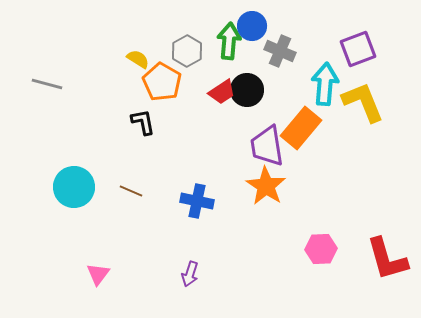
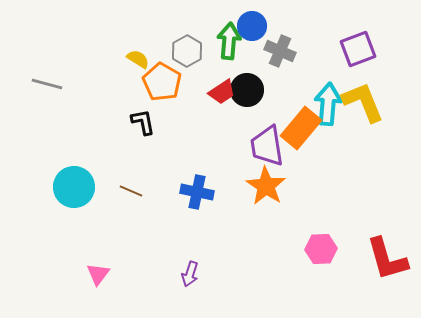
cyan arrow: moved 3 px right, 20 px down
blue cross: moved 9 px up
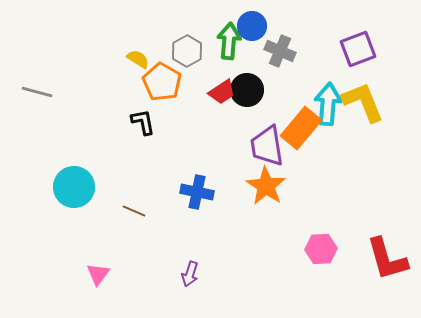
gray line: moved 10 px left, 8 px down
brown line: moved 3 px right, 20 px down
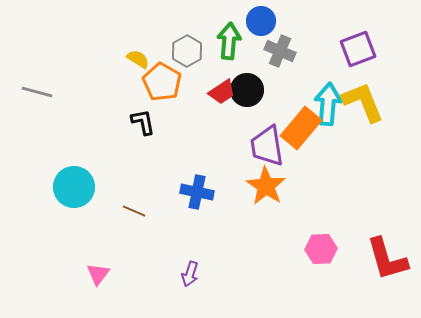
blue circle: moved 9 px right, 5 px up
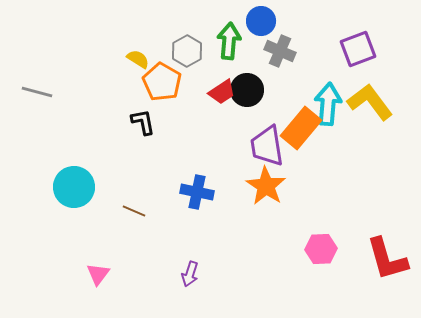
yellow L-shape: moved 7 px right; rotated 15 degrees counterclockwise
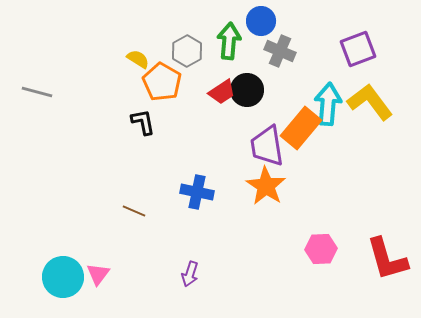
cyan circle: moved 11 px left, 90 px down
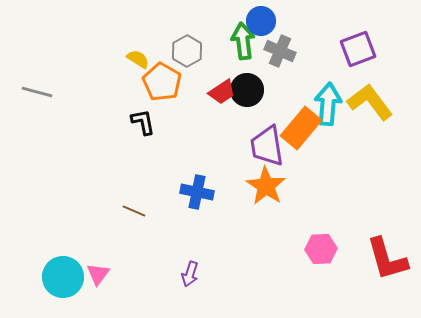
green arrow: moved 14 px right; rotated 12 degrees counterclockwise
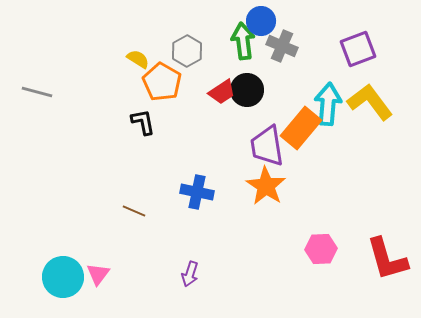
gray cross: moved 2 px right, 5 px up
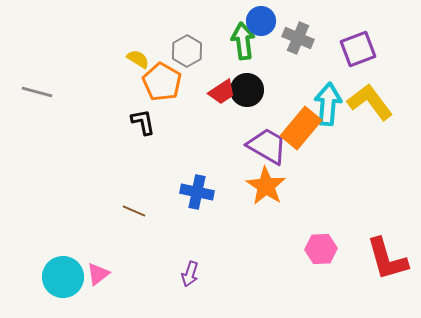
gray cross: moved 16 px right, 8 px up
purple trapezoid: rotated 129 degrees clockwise
pink triangle: rotated 15 degrees clockwise
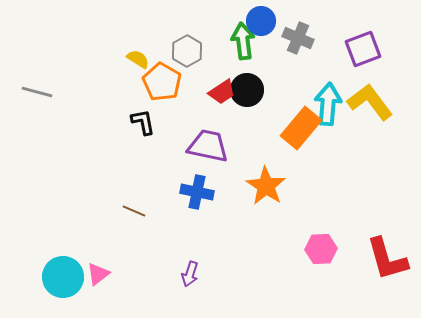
purple square: moved 5 px right
purple trapezoid: moved 59 px left; rotated 18 degrees counterclockwise
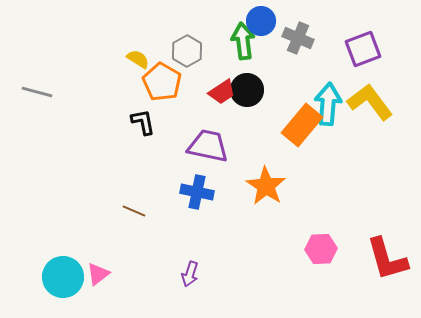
orange rectangle: moved 1 px right, 3 px up
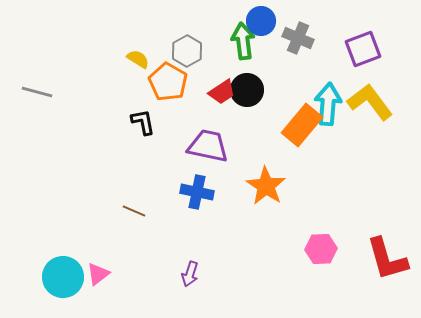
orange pentagon: moved 6 px right
